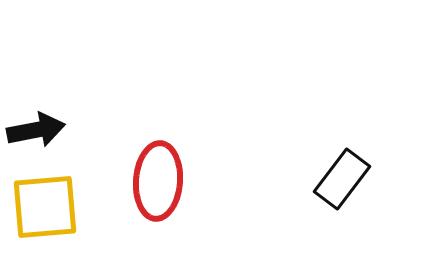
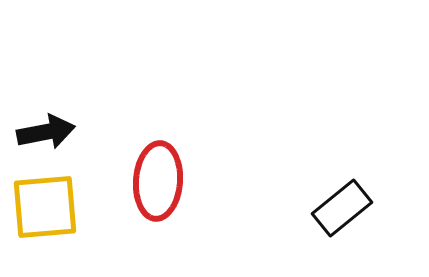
black arrow: moved 10 px right, 2 px down
black rectangle: moved 29 px down; rotated 14 degrees clockwise
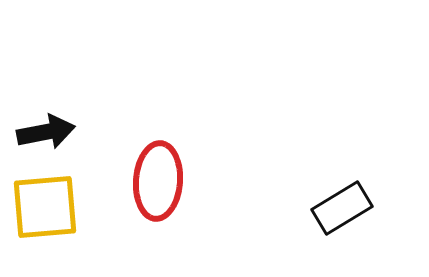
black rectangle: rotated 8 degrees clockwise
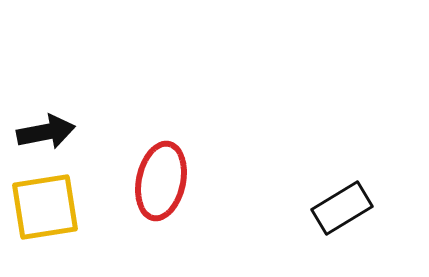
red ellipse: moved 3 px right; rotated 8 degrees clockwise
yellow square: rotated 4 degrees counterclockwise
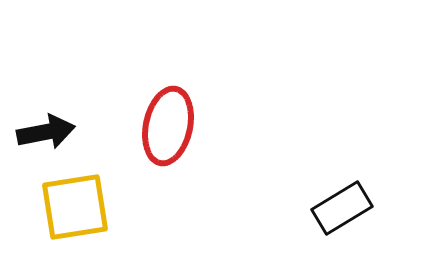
red ellipse: moved 7 px right, 55 px up
yellow square: moved 30 px right
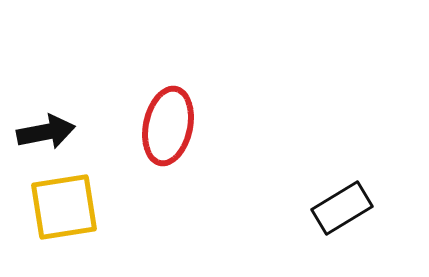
yellow square: moved 11 px left
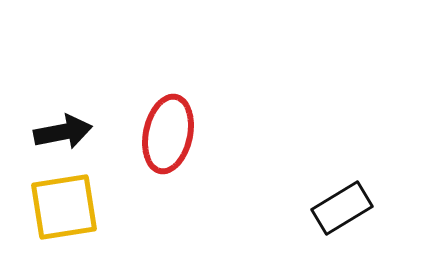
red ellipse: moved 8 px down
black arrow: moved 17 px right
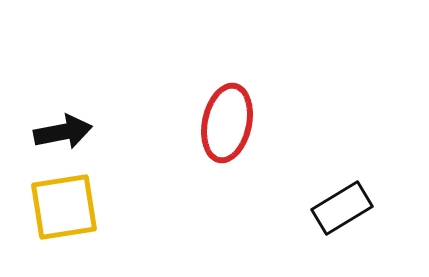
red ellipse: moved 59 px right, 11 px up
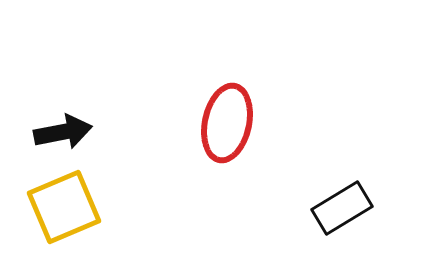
yellow square: rotated 14 degrees counterclockwise
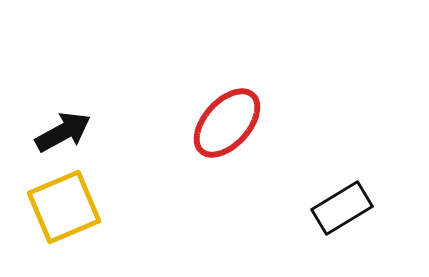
red ellipse: rotated 30 degrees clockwise
black arrow: rotated 18 degrees counterclockwise
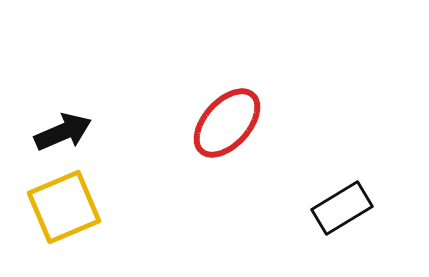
black arrow: rotated 6 degrees clockwise
